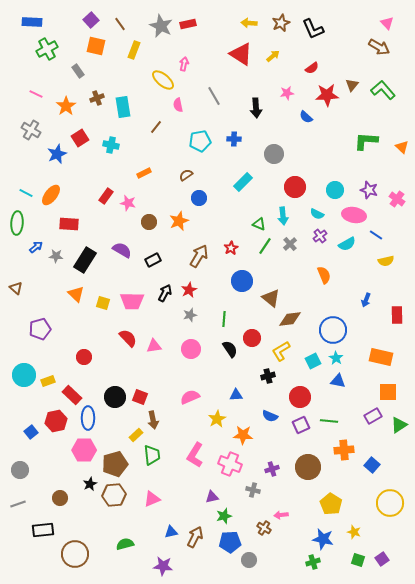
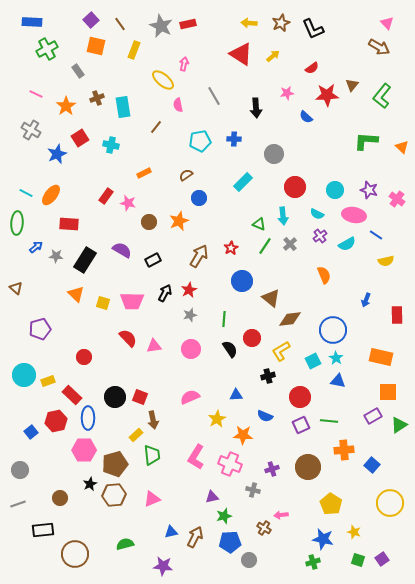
green L-shape at (383, 90): moved 1 px left, 6 px down; rotated 100 degrees counterclockwise
blue semicircle at (270, 416): moved 5 px left
pink L-shape at (195, 455): moved 1 px right, 2 px down
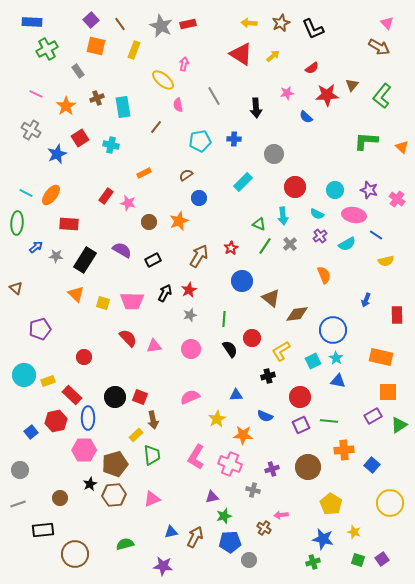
brown diamond at (290, 319): moved 7 px right, 5 px up
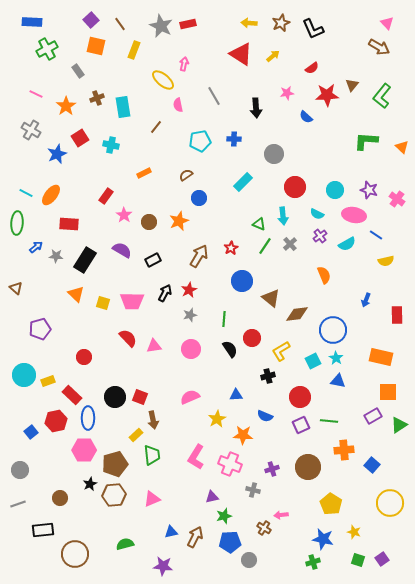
pink star at (128, 203): moved 4 px left, 12 px down; rotated 21 degrees clockwise
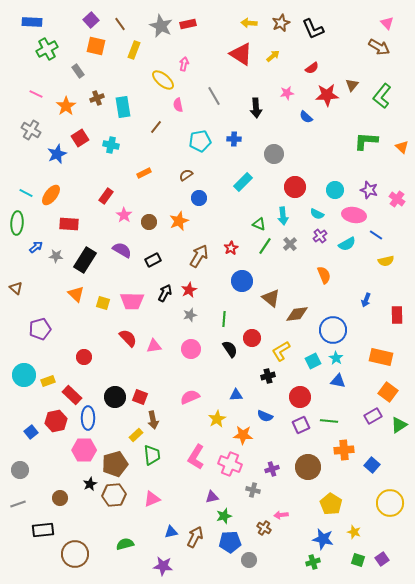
orange square at (388, 392): rotated 36 degrees clockwise
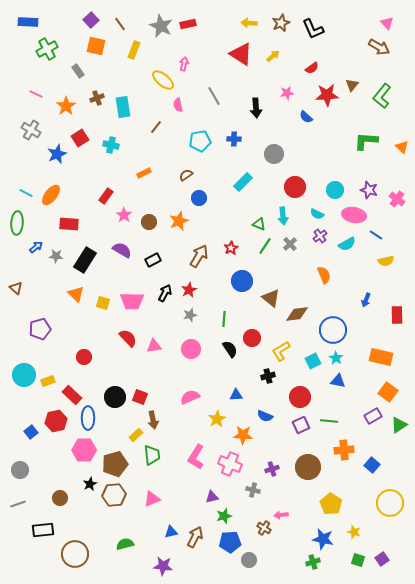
blue rectangle at (32, 22): moved 4 px left
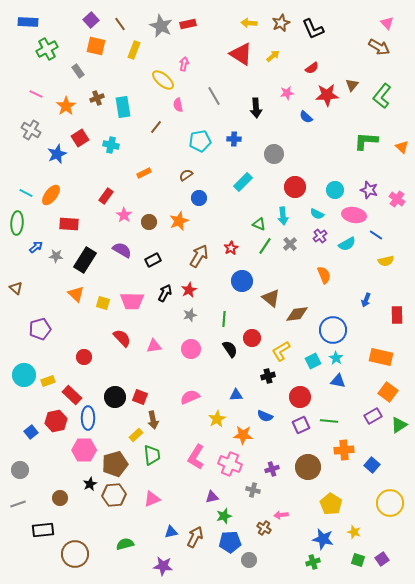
red semicircle at (128, 338): moved 6 px left
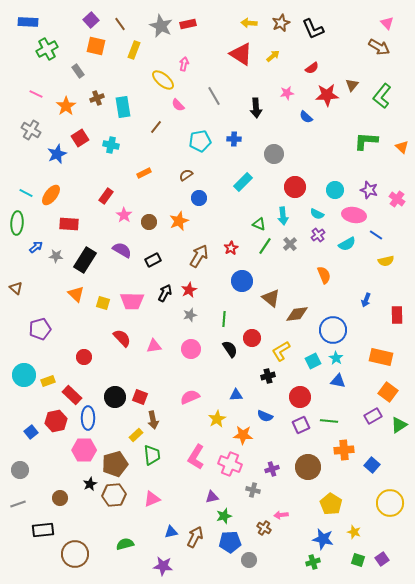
pink semicircle at (178, 105): rotated 32 degrees counterclockwise
purple cross at (320, 236): moved 2 px left, 1 px up
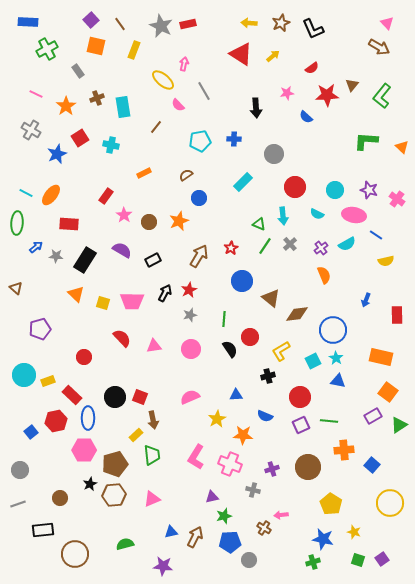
gray line at (214, 96): moved 10 px left, 5 px up
purple cross at (318, 235): moved 3 px right, 13 px down
red circle at (252, 338): moved 2 px left, 1 px up
